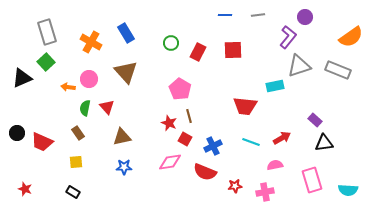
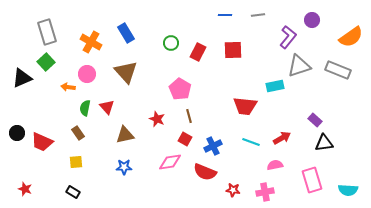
purple circle at (305, 17): moved 7 px right, 3 px down
pink circle at (89, 79): moved 2 px left, 5 px up
red star at (169, 123): moved 12 px left, 4 px up
brown triangle at (122, 137): moved 3 px right, 2 px up
red star at (235, 186): moved 2 px left, 4 px down; rotated 16 degrees clockwise
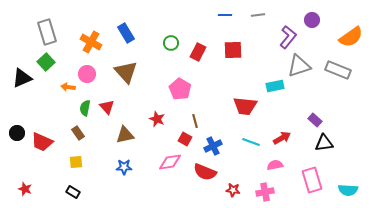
brown line at (189, 116): moved 6 px right, 5 px down
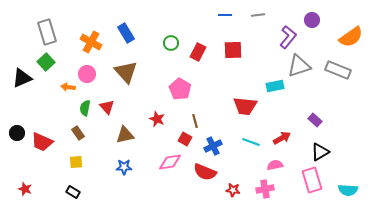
black triangle at (324, 143): moved 4 px left, 9 px down; rotated 24 degrees counterclockwise
pink cross at (265, 192): moved 3 px up
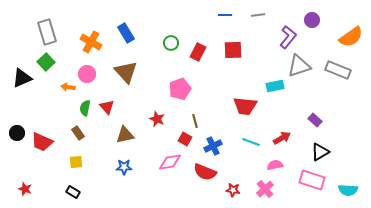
pink pentagon at (180, 89): rotated 20 degrees clockwise
pink rectangle at (312, 180): rotated 55 degrees counterclockwise
pink cross at (265, 189): rotated 30 degrees counterclockwise
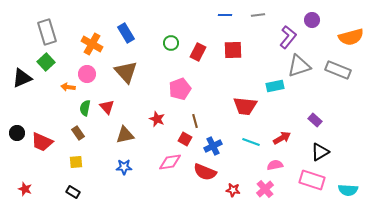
orange semicircle at (351, 37): rotated 20 degrees clockwise
orange cross at (91, 42): moved 1 px right, 2 px down
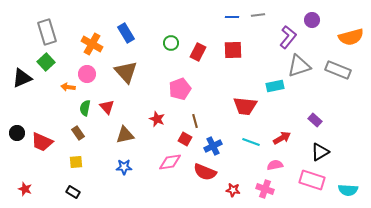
blue line at (225, 15): moved 7 px right, 2 px down
pink cross at (265, 189): rotated 30 degrees counterclockwise
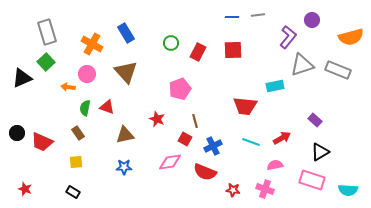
gray triangle at (299, 66): moved 3 px right, 1 px up
red triangle at (107, 107): rotated 28 degrees counterclockwise
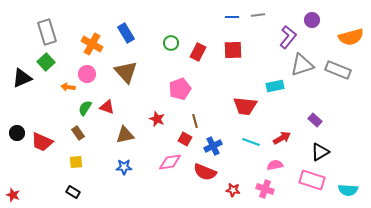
green semicircle at (85, 108): rotated 21 degrees clockwise
red star at (25, 189): moved 12 px left, 6 px down
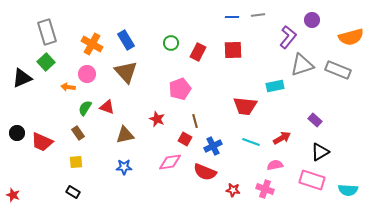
blue rectangle at (126, 33): moved 7 px down
